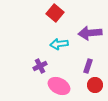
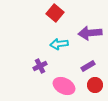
purple rectangle: rotated 40 degrees clockwise
pink ellipse: moved 5 px right
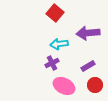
purple arrow: moved 2 px left
purple cross: moved 12 px right, 3 px up
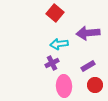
pink ellipse: rotated 60 degrees clockwise
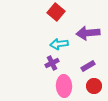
red square: moved 1 px right, 1 px up
red circle: moved 1 px left, 1 px down
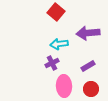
red circle: moved 3 px left, 3 px down
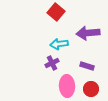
purple rectangle: moved 1 px left; rotated 48 degrees clockwise
pink ellipse: moved 3 px right
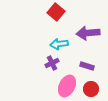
pink ellipse: rotated 30 degrees clockwise
